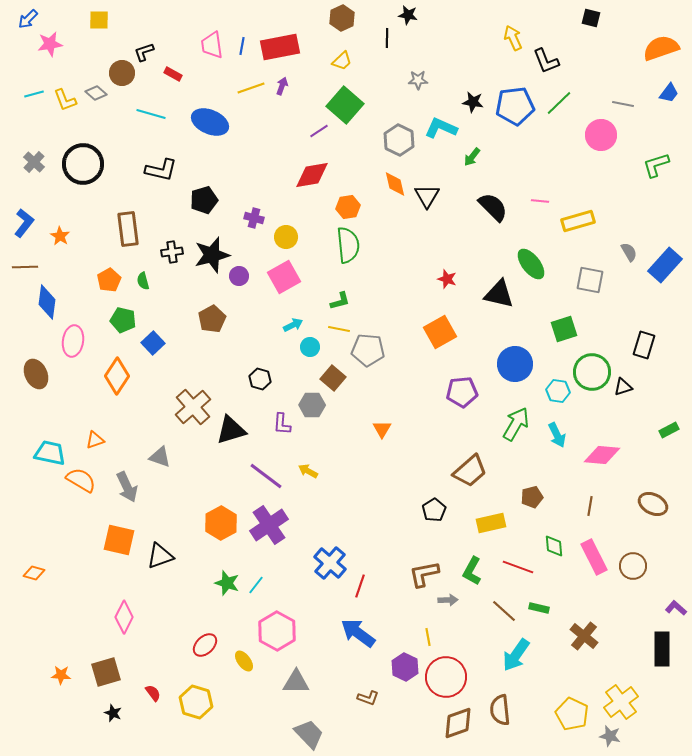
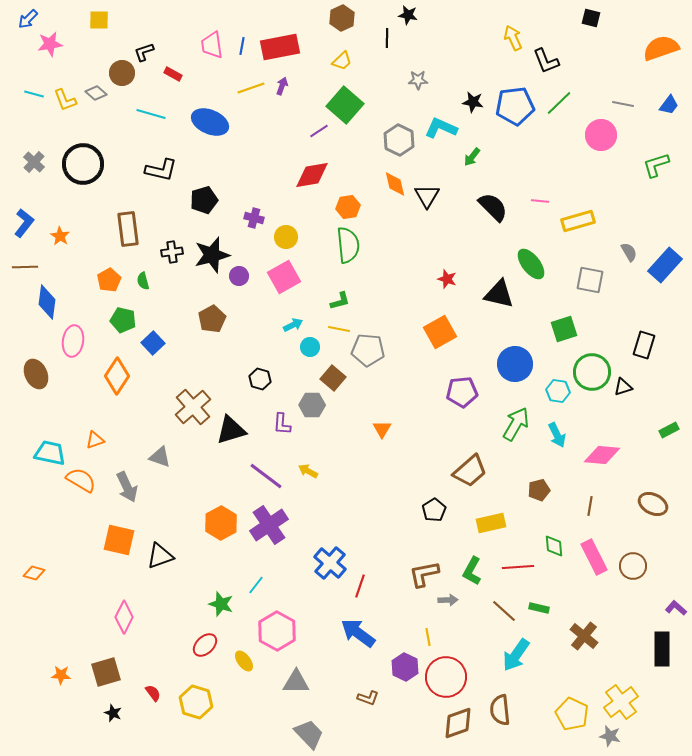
blue trapezoid at (669, 93): moved 12 px down
cyan line at (34, 94): rotated 30 degrees clockwise
brown pentagon at (532, 497): moved 7 px right, 7 px up
red line at (518, 567): rotated 24 degrees counterclockwise
green star at (227, 583): moved 6 px left, 21 px down
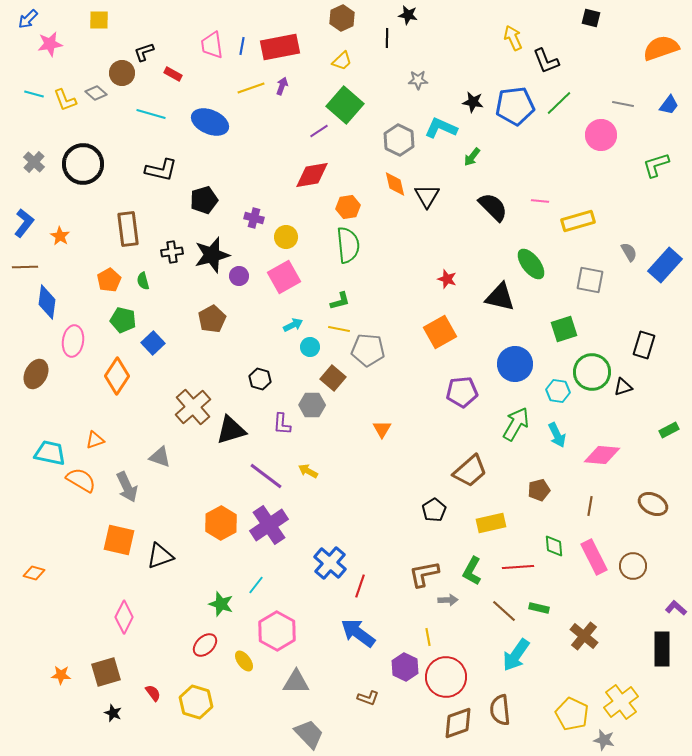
black triangle at (499, 294): moved 1 px right, 3 px down
brown ellipse at (36, 374): rotated 52 degrees clockwise
gray star at (610, 736): moved 6 px left, 4 px down
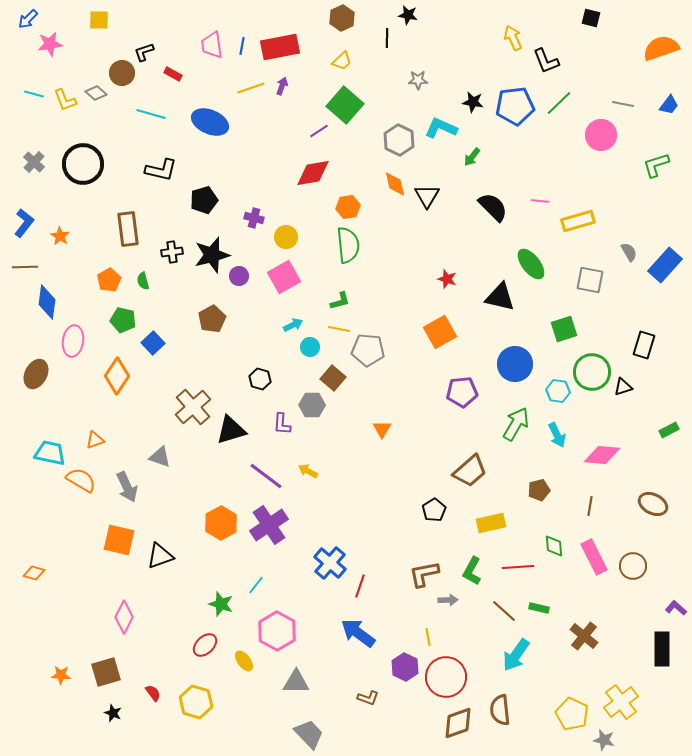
red diamond at (312, 175): moved 1 px right, 2 px up
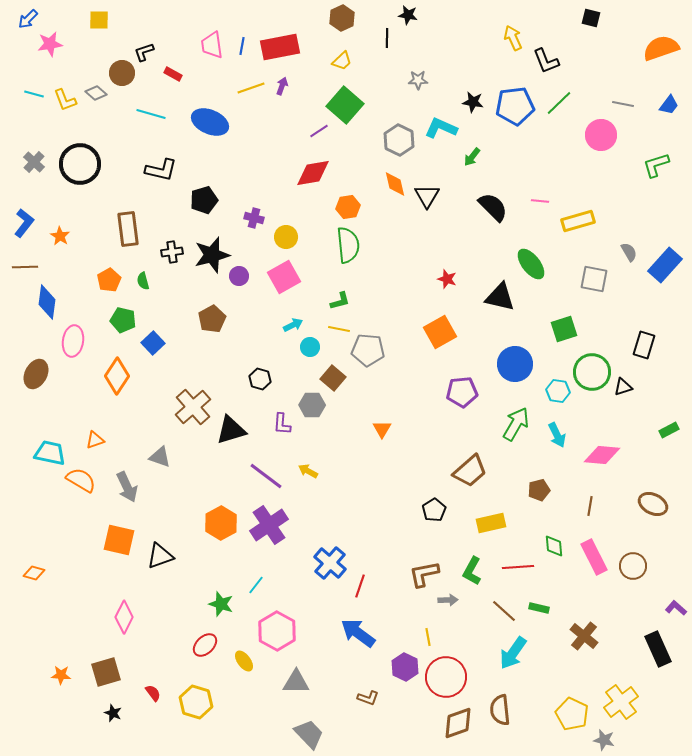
black circle at (83, 164): moved 3 px left
gray square at (590, 280): moved 4 px right, 1 px up
black rectangle at (662, 649): moved 4 px left; rotated 24 degrees counterclockwise
cyan arrow at (516, 655): moved 3 px left, 2 px up
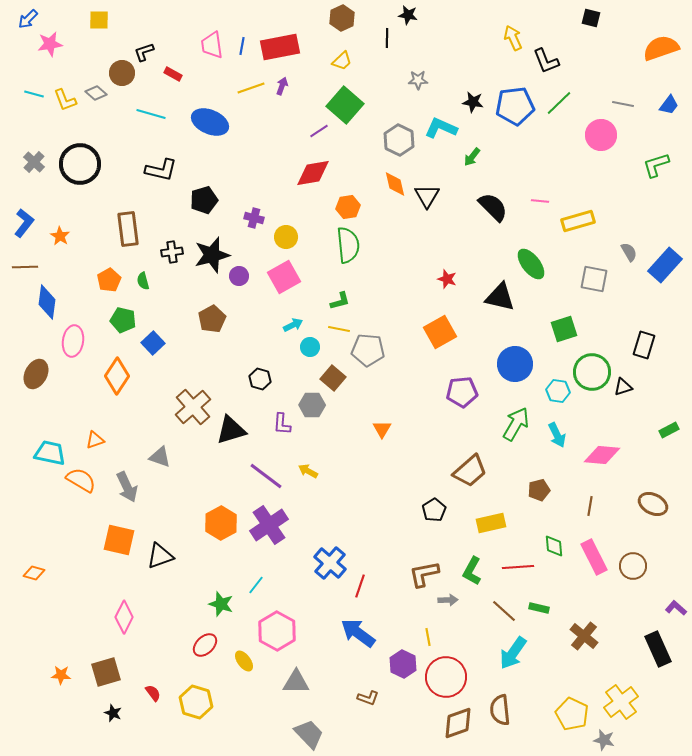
purple hexagon at (405, 667): moved 2 px left, 3 px up
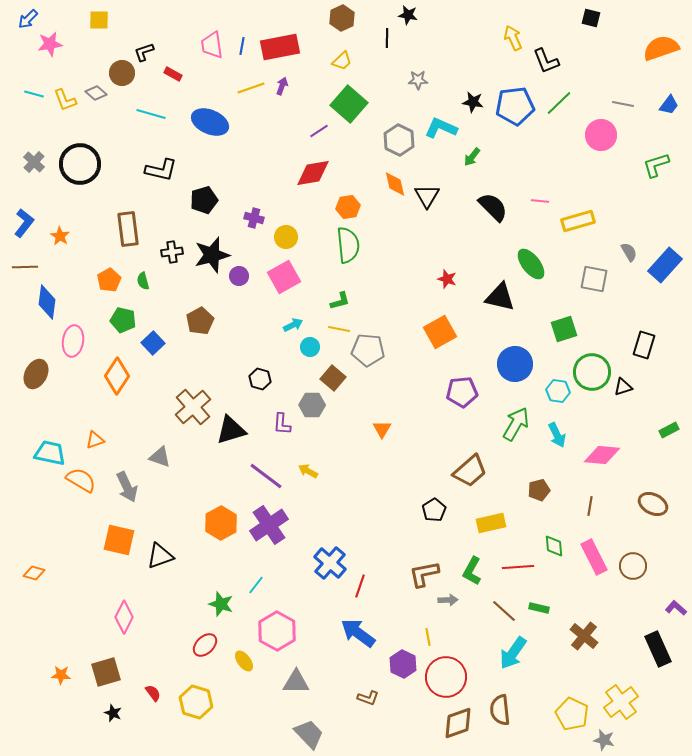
green square at (345, 105): moved 4 px right, 1 px up
brown pentagon at (212, 319): moved 12 px left, 2 px down
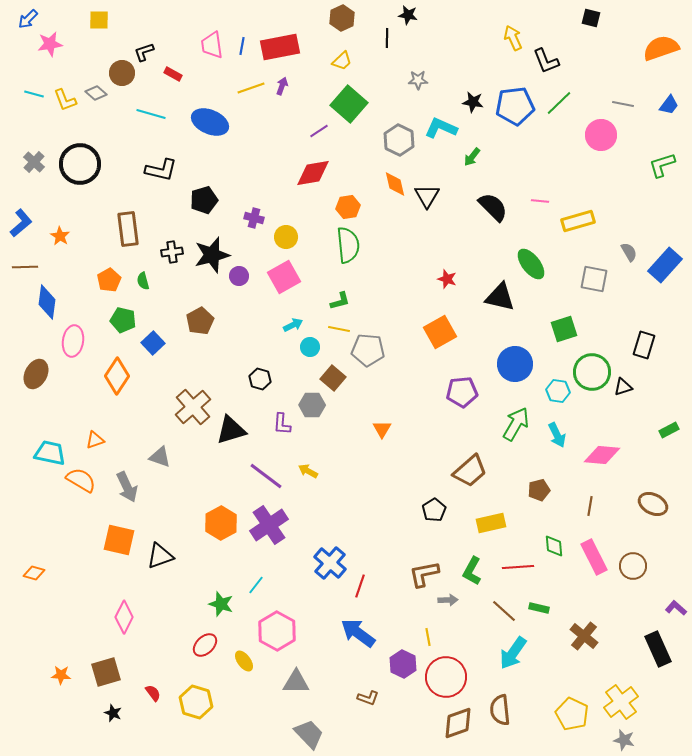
green L-shape at (656, 165): moved 6 px right
blue L-shape at (24, 223): moved 3 px left; rotated 12 degrees clockwise
gray star at (604, 740): moved 20 px right
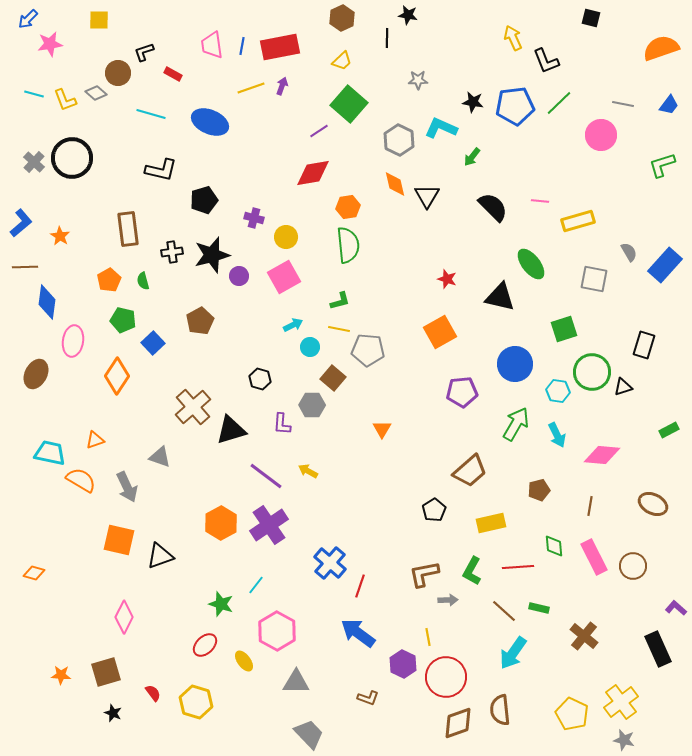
brown circle at (122, 73): moved 4 px left
black circle at (80, 164): moved 8 px left, 6 px up
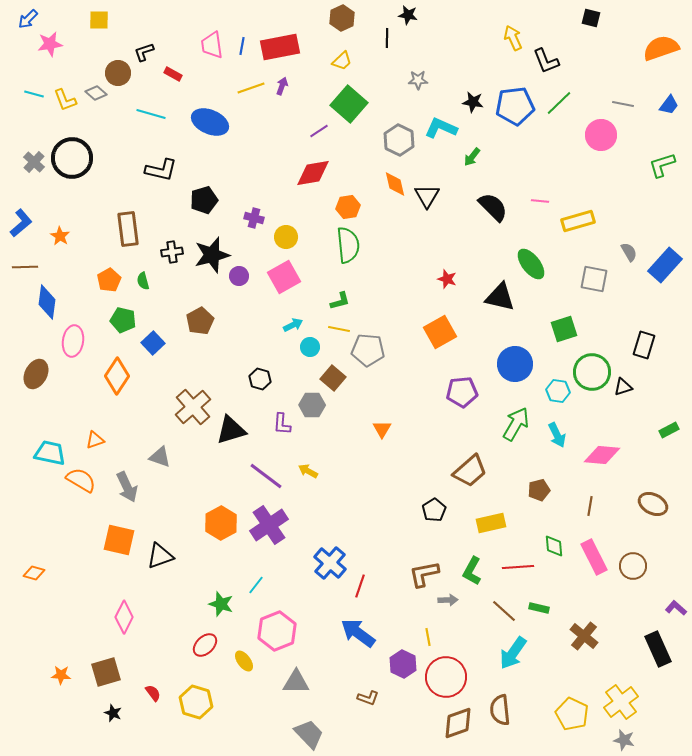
pink hexagon at (277, 631): rotated 9 degrees clockwise
